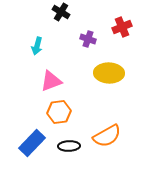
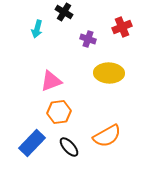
black cross: moved 3 px right
cyan arrow: moved 17 px up
black ellipse: moved 1 px down; rotated 50 degrees clockwise
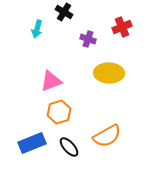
orange hexagon: rotated 10 degrees counterclockwise
blue rectangle: rotated 24 degrees clockwise
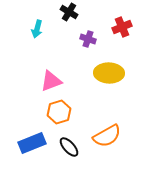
black cross: moved 5 px right
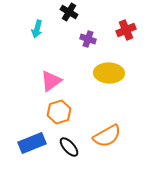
red cross: moved 4 px right, 3 px down
pink triangle: rotated 15 degrees counterclockwise
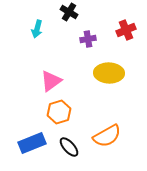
purple cross: rotated 28 degrees counterclockwise
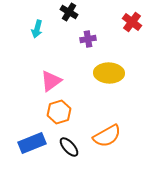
red cross: moved 6 px right, 8 px up; rotated 30 degrees counterclockwise
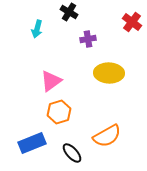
black ellipse: moved 3 px right, 6 px down
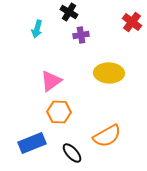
purple cross: moved 7 px left, 4 px up
orange hexagon: rotated 20 degrees clockwise
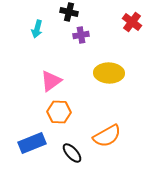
black cross: rotated 18 degrees counterclockwise
